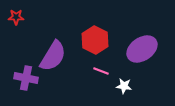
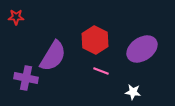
white star: moved 9 px right, 6 px down
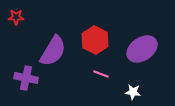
purple semicircle: moved 5 px up
pink line: moved 3 px down
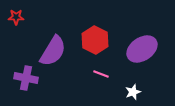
white star: rotated 28 degrees counterclockwise
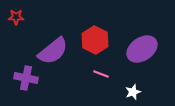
purple semicircle: rotated 20 degrees clockwise
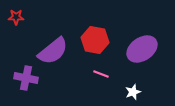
red hexagon: rotated 16 degrees counterclockwise
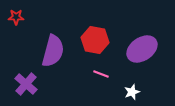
purple semicircle: rotated 36 degrees counterclockwise
purple cross: moved 6 px down; rotated 30 degrees clockwise
white star: moved 1 px left
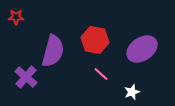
pink line: rotated 21 degrees clockwise
purple cross: moved 7 px up
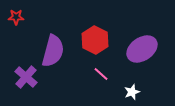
red hexagon: rotated 16 degrees clockwise
